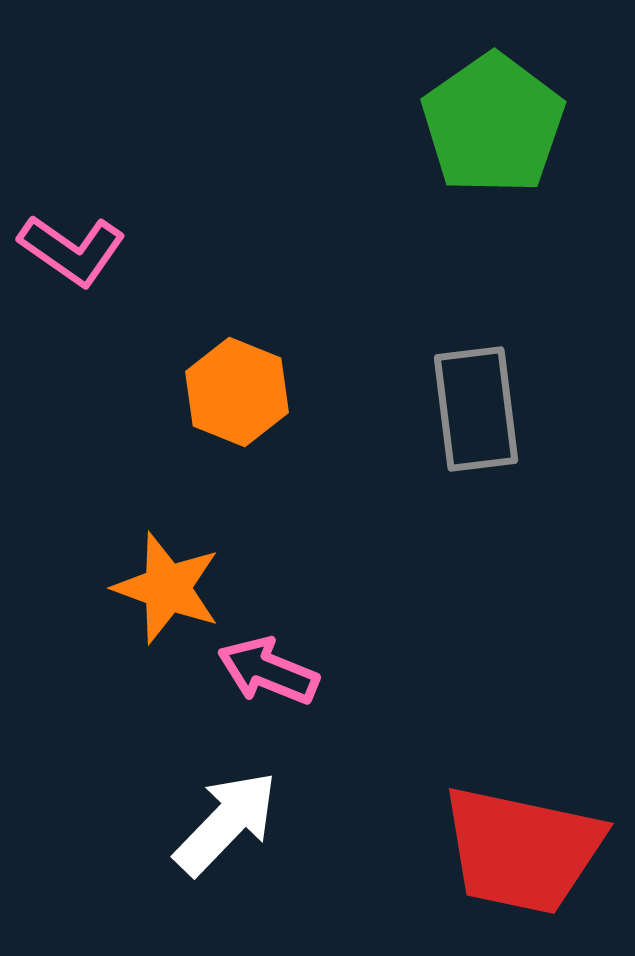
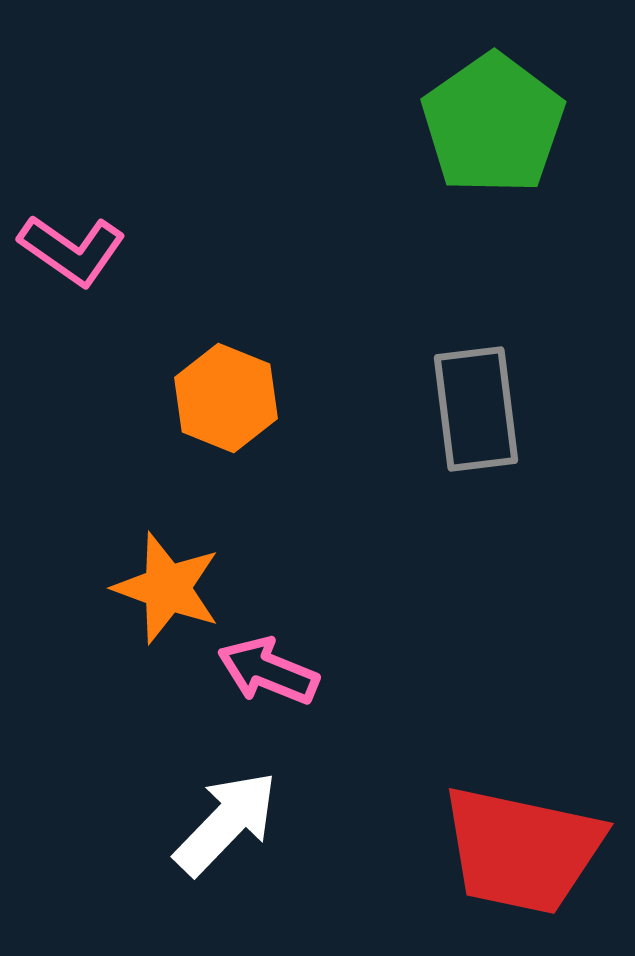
orange hexagon: moved 11 px left, 6 px down
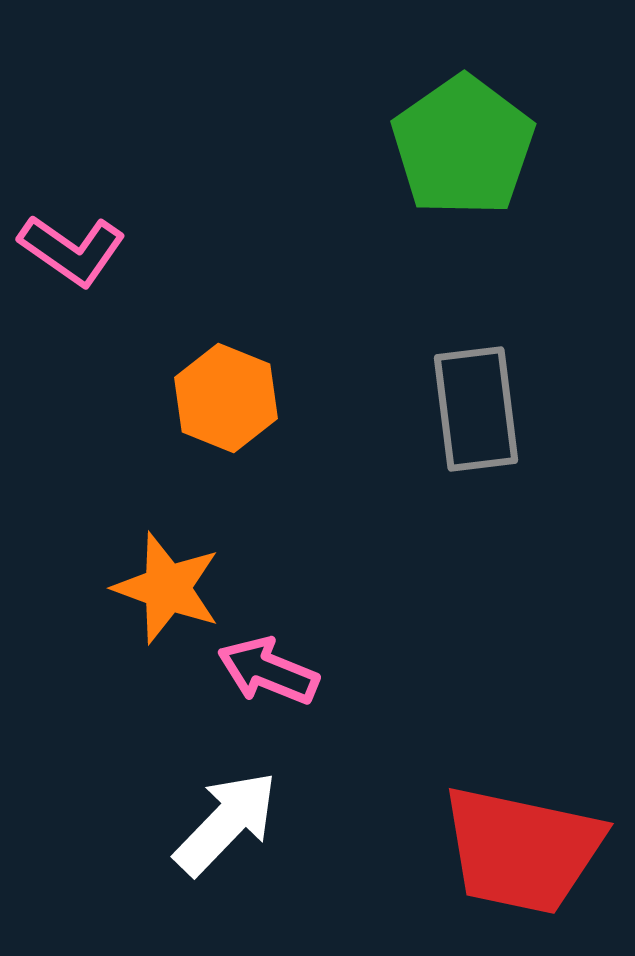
green pentagon: moved 30 px left, 22 px down
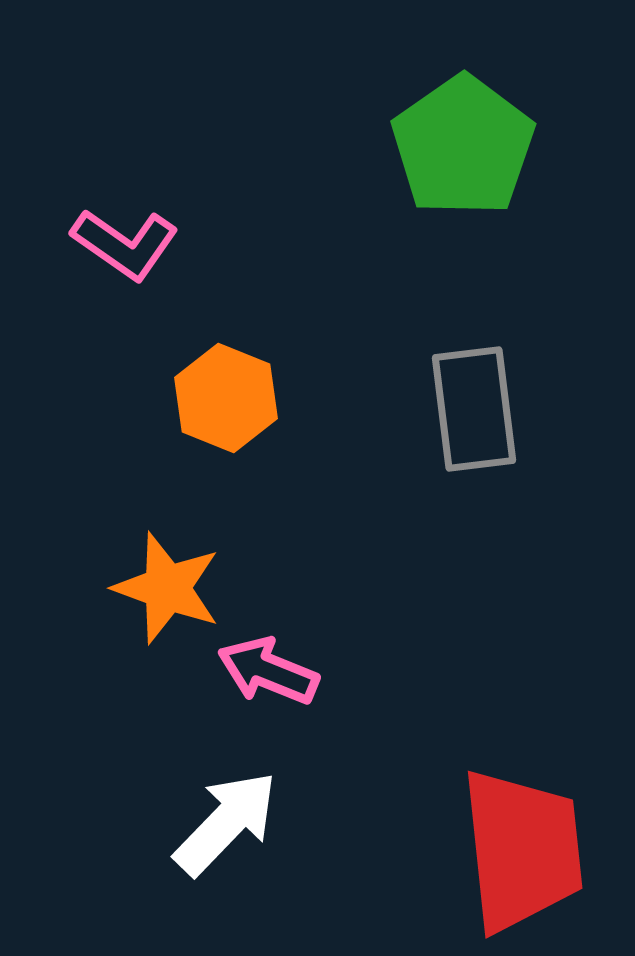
pink L-shape: moved 53 px right, 6 px up
gray rectangle: moved 2 px left
red trapezoid: rotated 108 degrees counterclockwise
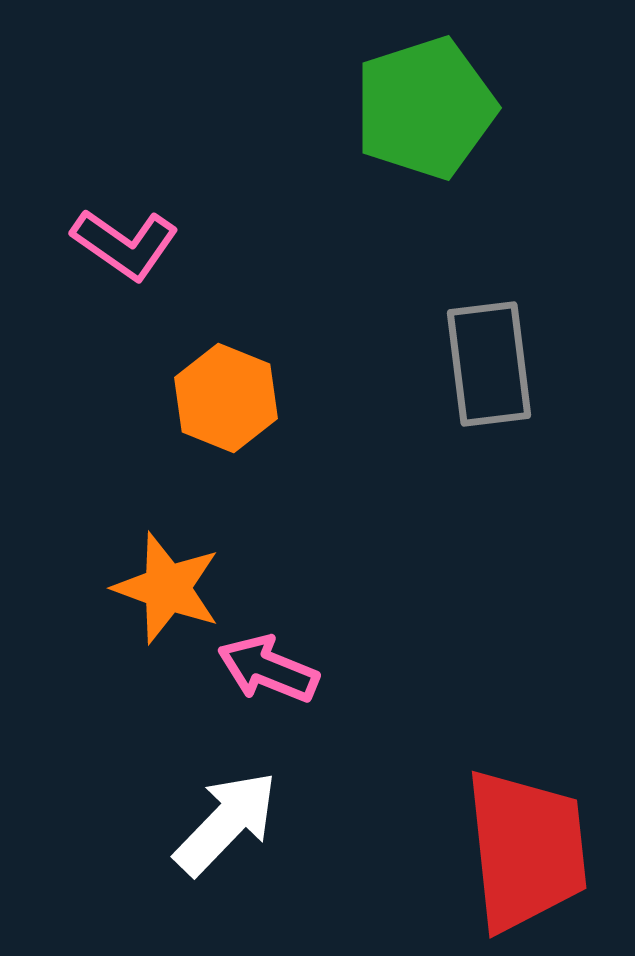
green pentagon: moved 38 px left, 38 px up; rotated 17 degrees clockwise
gray rectangle: moved 15 px right, 45 px up
pink arrow: moved 2 px up
red trapezoid: moved 4 px right
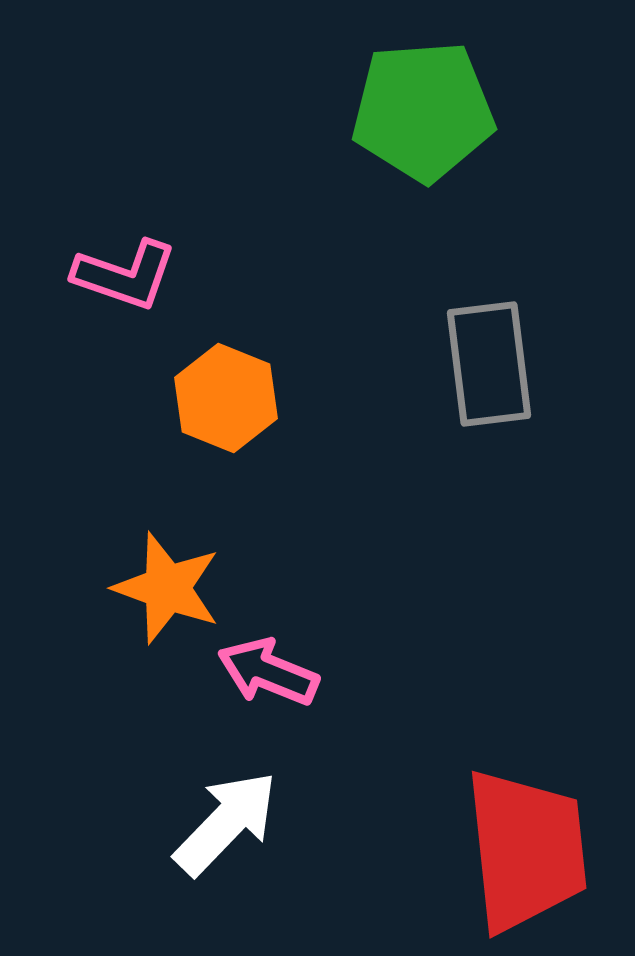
green pentagon: moved 2 px left, 3 px down; rotated 14 degrees clockwise
pink L-shape: moved 31 px down; rotated 16 degrees counterclockwise
pink arrow: moved 3 px down
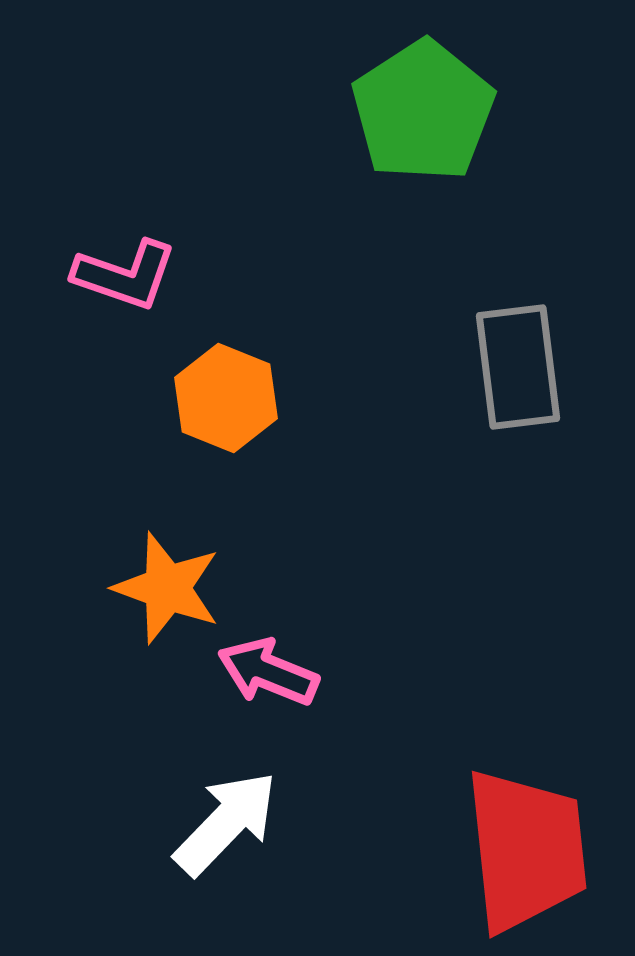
green pentagon: rotated 29 degrees counterclockwise
gray rectangle: moved 29 px right, 3 px down
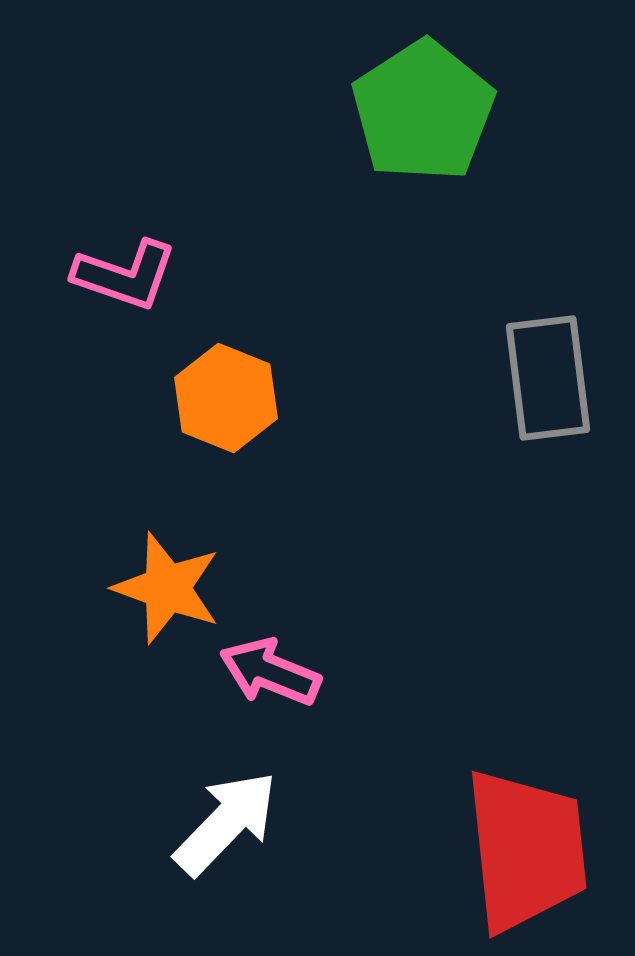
gray rectangle: moved 30 px right, 11 px down
pink arrow: moved 2 px right
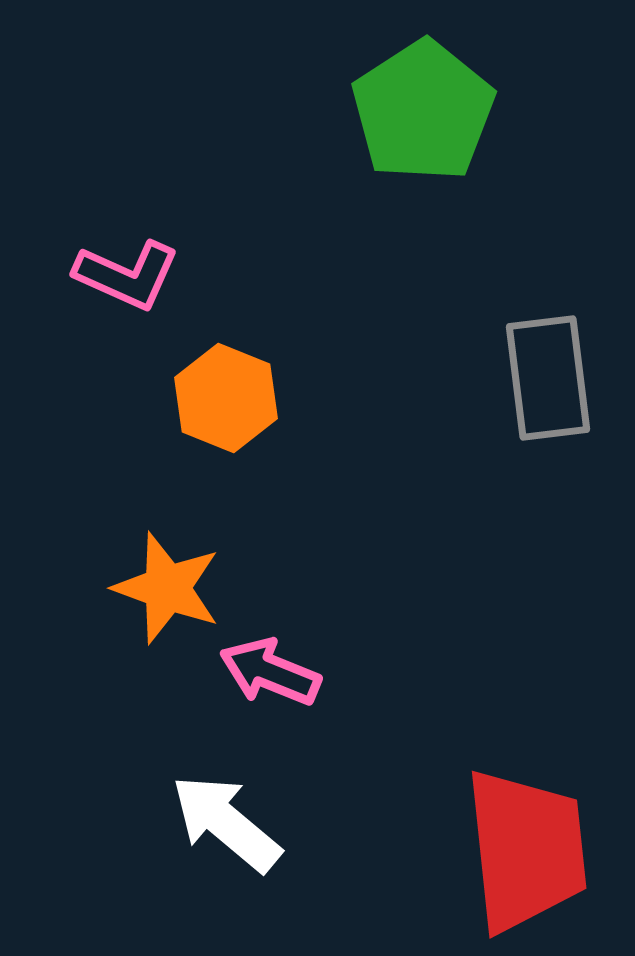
pink L-shape: moved 2 px right; rotated 5 degrees clockwise
white arrow: rotated 94 degrees counterclockwise
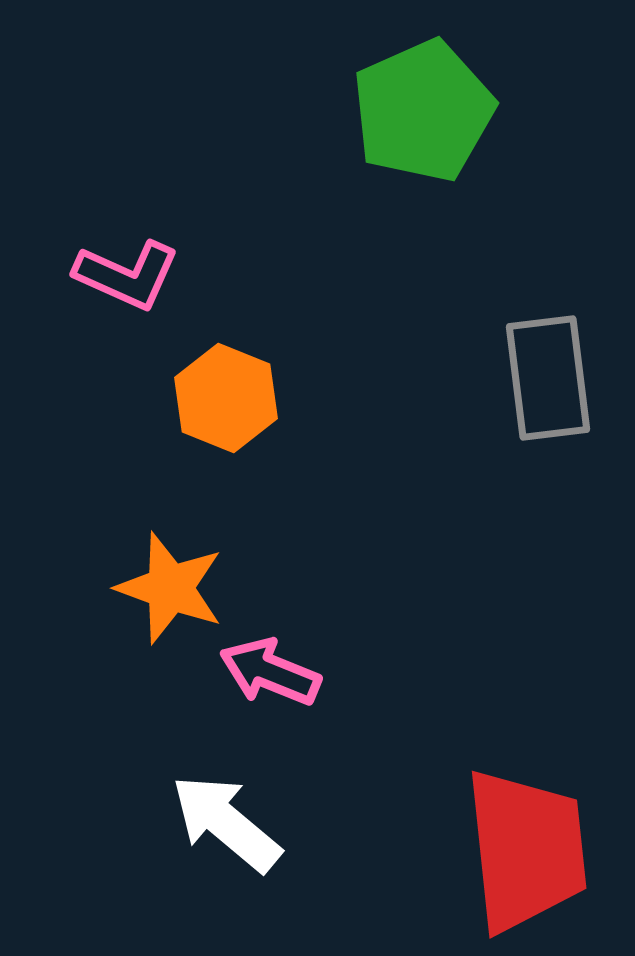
green pentagon: rotated 9 degrees clockwise
orange star: moved 3 px right
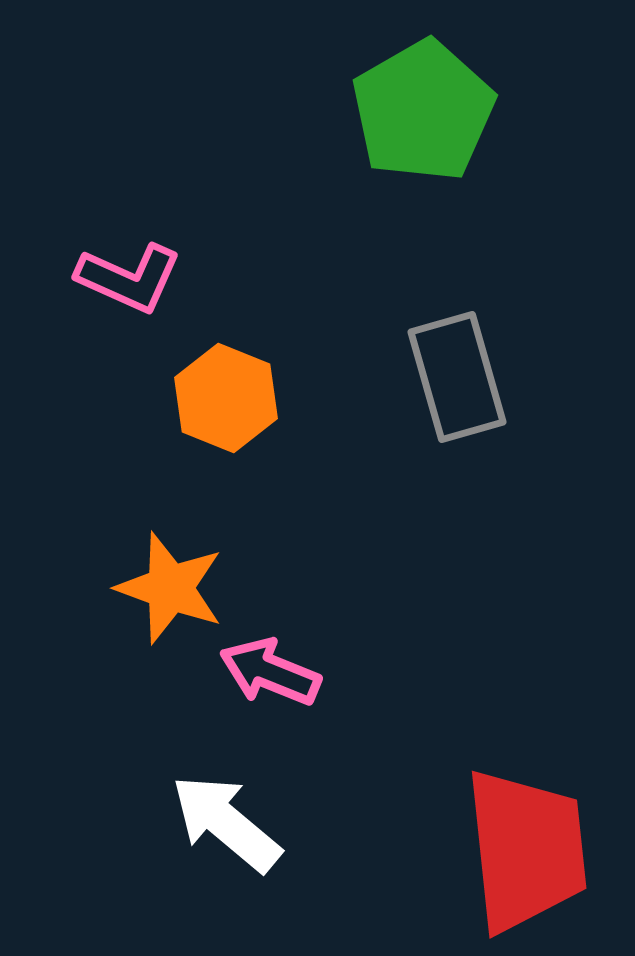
green pentagon: rotated 6 degrees counterclockwise
pink L-shape: moved 2 px right, 3 px down
gray rectangle: moved 91 px left, 1 px up; rotated 9 degrees counterclockwise
